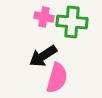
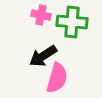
pink cross: moved 3 px left, 2 px up
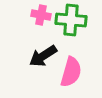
green cross: moved 1 px left, 2 px up
pink semicircle: moved 14 px right, 6 px up
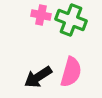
green cross: rotated 16 degrees clockwise
black arrow: moved 5 px left, 21 px down
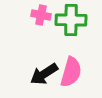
green cross: rotated 20 degrees counterclockwise
black arrow: moved 6 px right, 3 px up
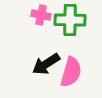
green cross: moved 1 px left
black arrow: moved 2 px right, 10 px up
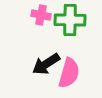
pink semicircle: moved 2 px left, 1 px down
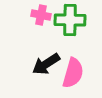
pink semicircle: moved 4 px right
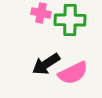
pink cross: moved 2 px up
pink semicircle: rotated 48 degrees clockwise
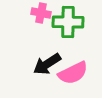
green cross: moved 2 px left, 2 px down
black arrow: moved 1 px right
